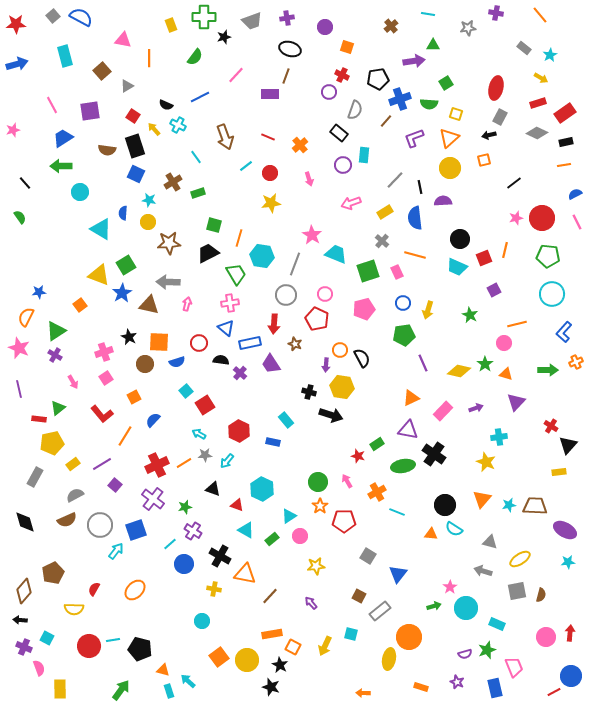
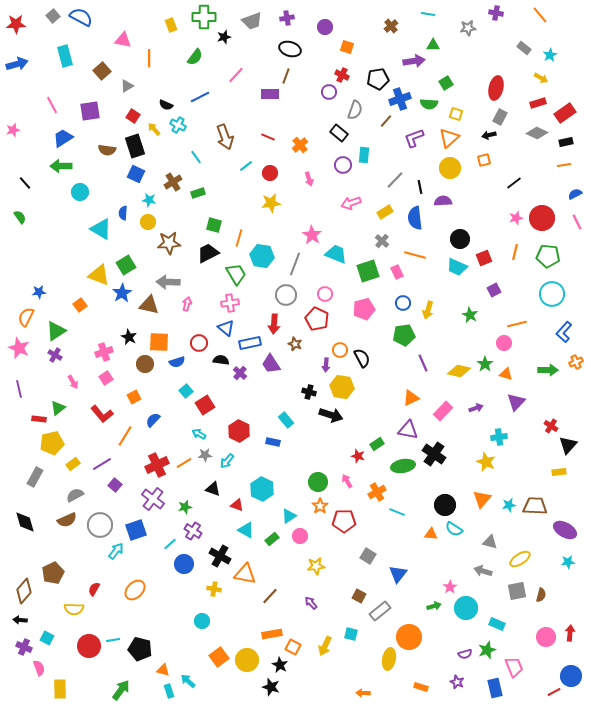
orange line at (505, 250): moved 10 px right, 2 px down
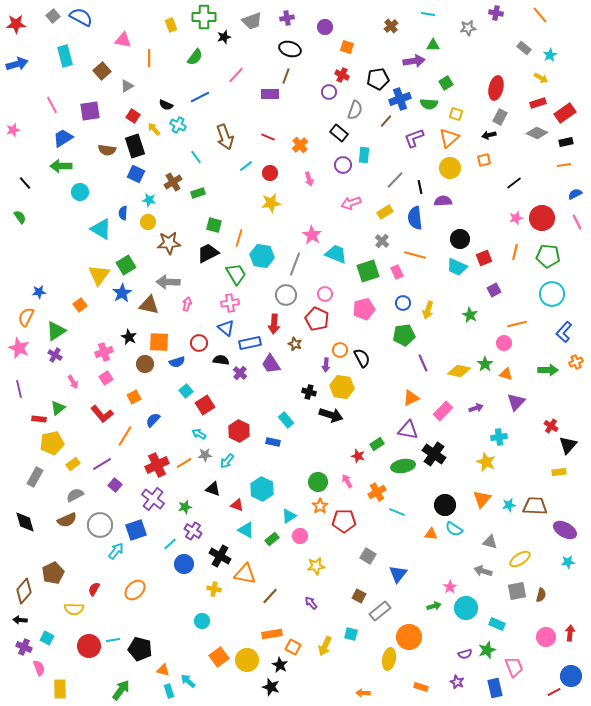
yellow triangle at (99, 275): rotated 45 degrees clockwise
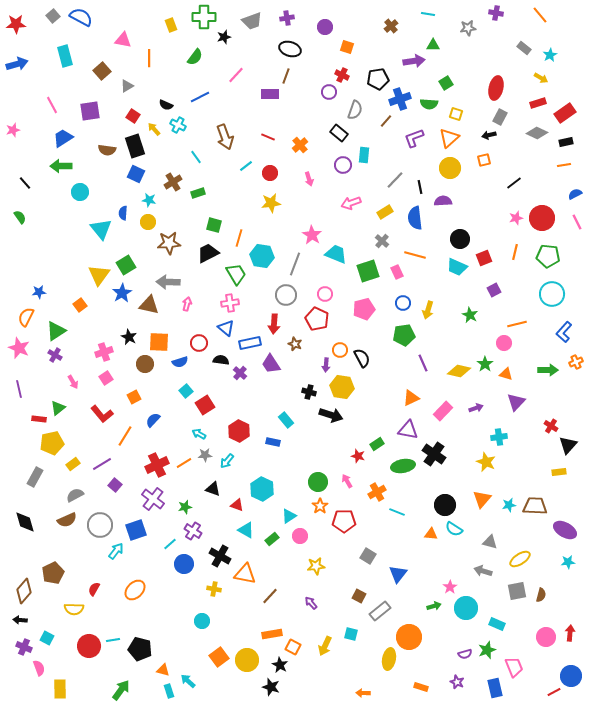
cyan triangle at (101, 229): rotated 20 degrees clockwise
blue semicircle at (177, 362): moved 3 px right
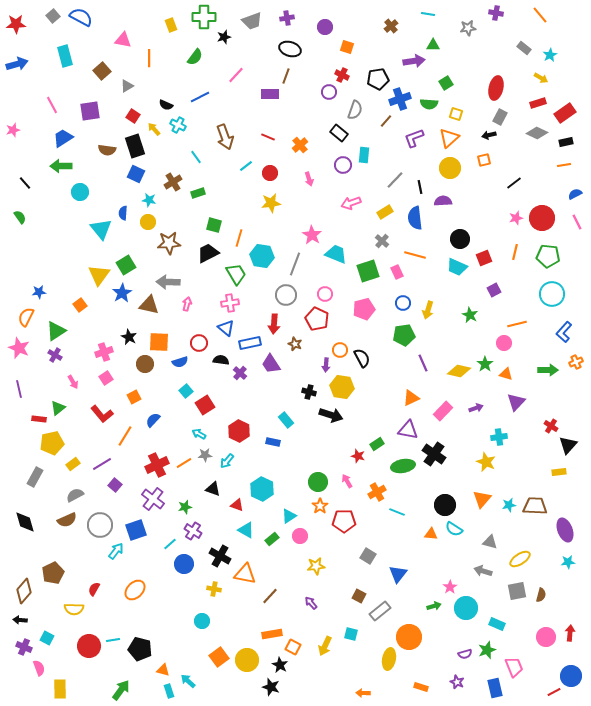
purple ellipse at (565, 530): rotated 40 degrees clockwise
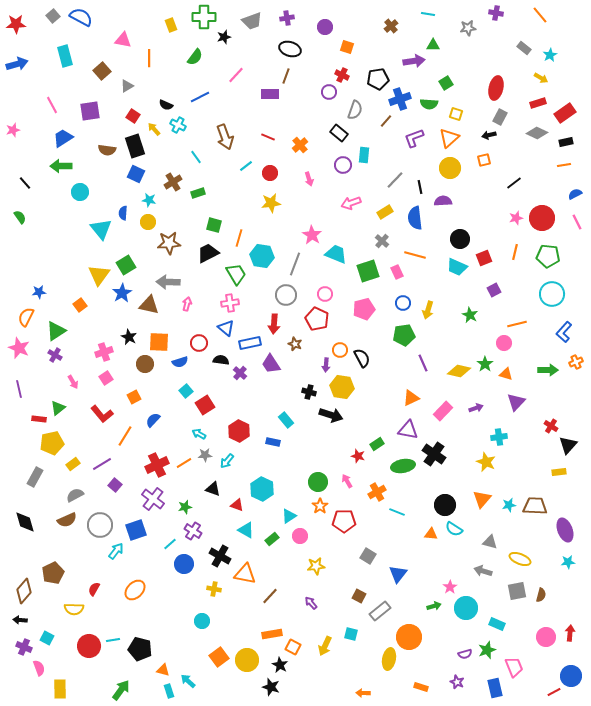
yellow ellipse at (520, 559): rotated 55 degrees clockwise
